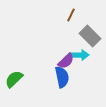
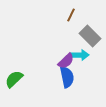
blue semicircle: moved 5 px right
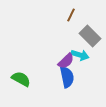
cyan arrow: rotated 18 degrees clockwise
green semicircle: moved 7 px right; rotated 72 degrees clockwise
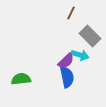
brown line: moved 2 px up
green semicircle: rotated 36 degrees counterclockwise
